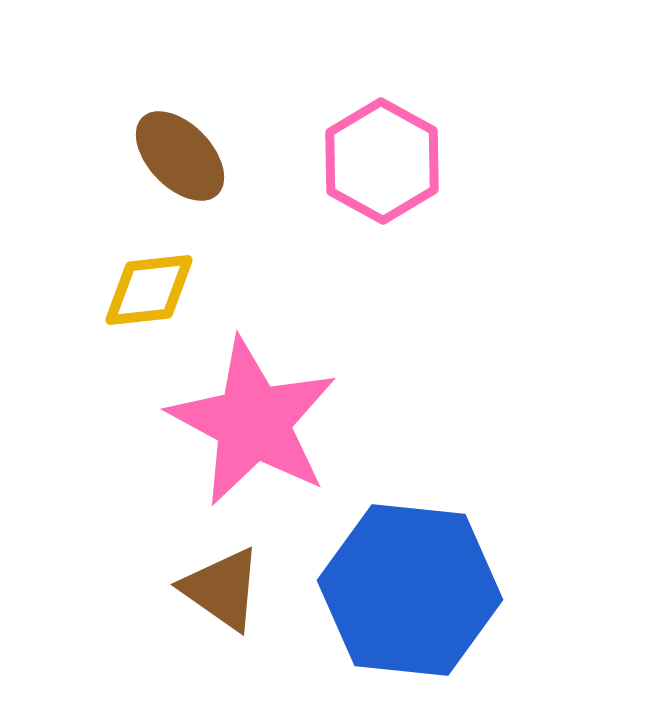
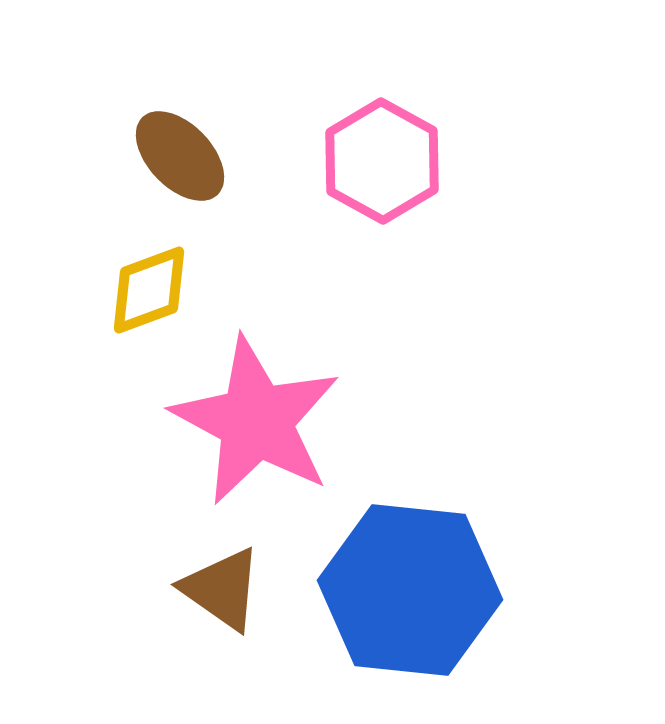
yellow diamond: rotated 14 degrees counterclockwise
pink star: moved 3 px right, 1 px up
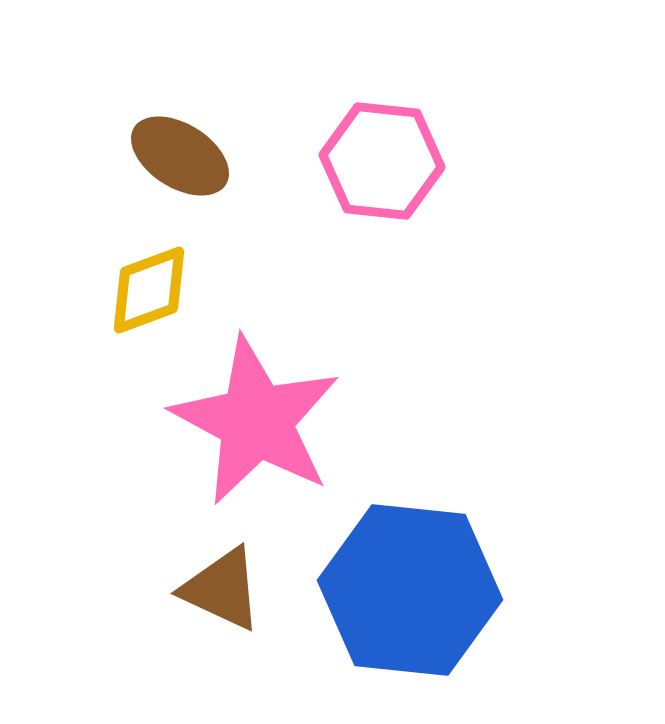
brown ellipse: rotated 14 degrees counterclockwise
pink hexagon: rotated 23 degrees counterclockwise
brown triangle: rotated 10 degrees counterclockwise
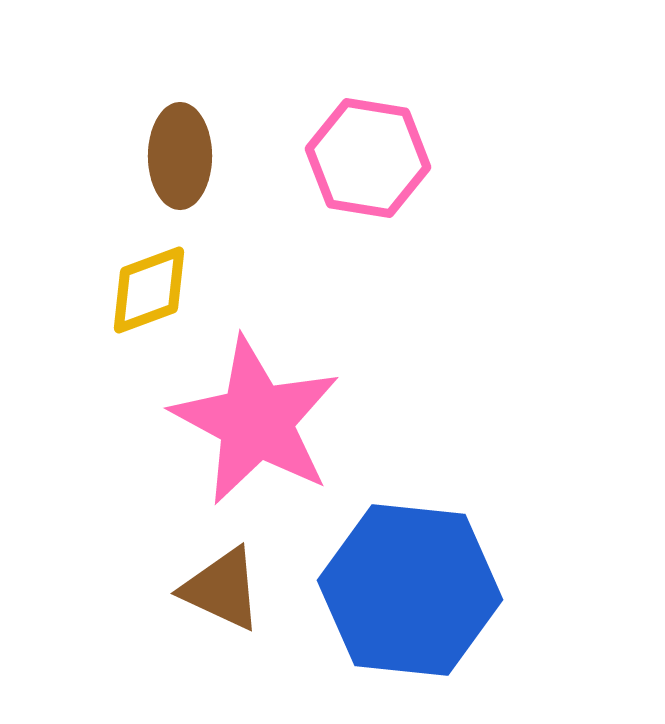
brown ellipse: rotated 58 degrees clockwise
pink hexagon: moved 14 px left, 3 px up; rotated 3 degrees clockwise
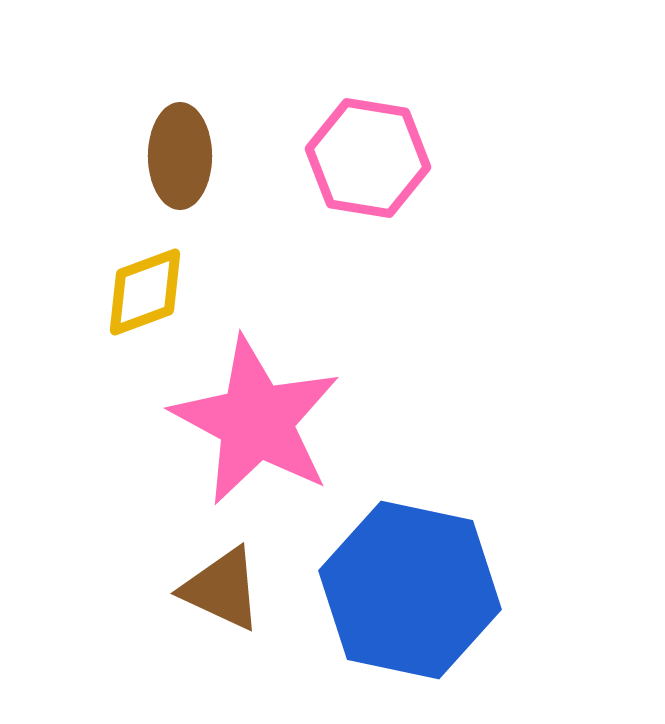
yellow diamond: moved 4 px left, 2 px down
blue hexagon: rotated 6 degrees clockwise
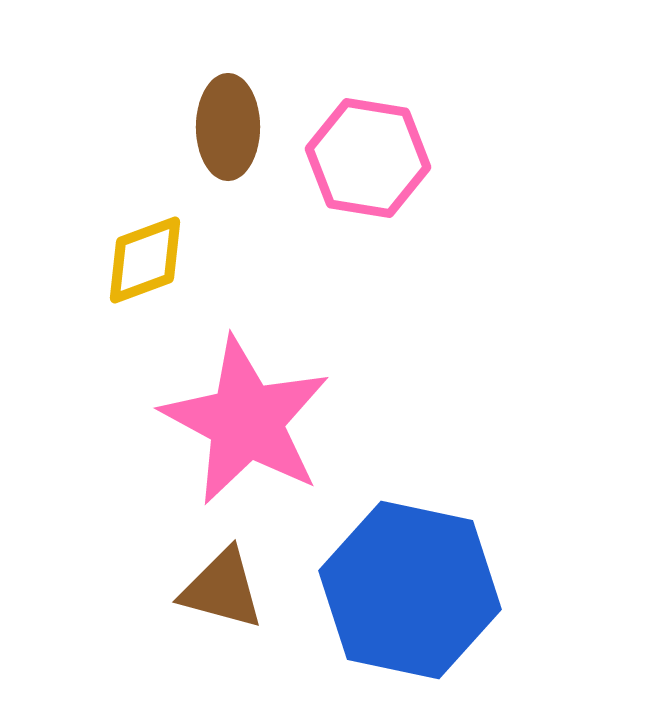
brown ellipse: moved 48 px right, 29 px up
yellow diamond: moved 32 px up
pink star: moved 10 px left
brown triangle: rotated 10 degrees counterclockwise
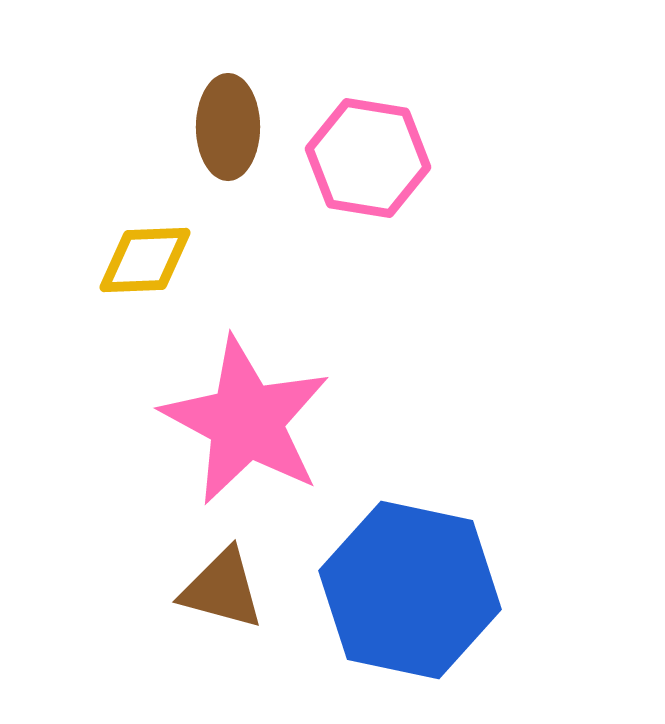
yellow diamond: rotated 18 degrees clockwise
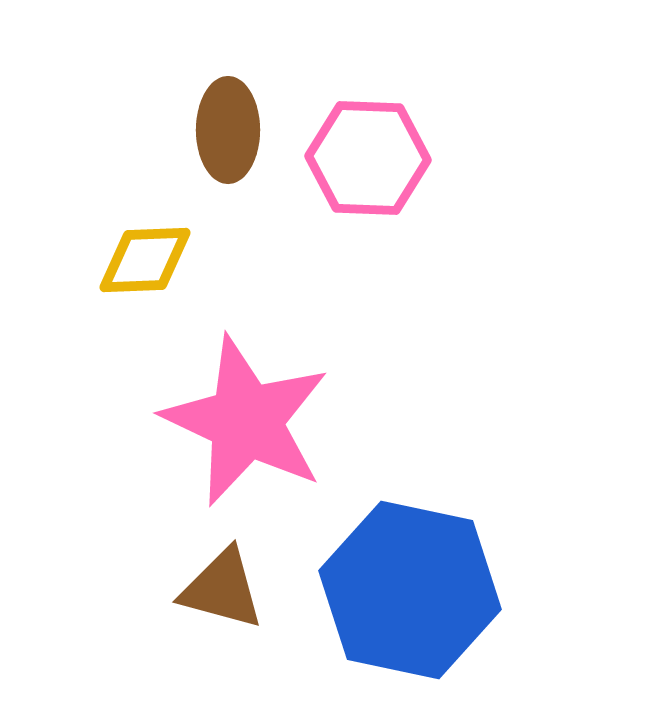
brown ellipse: moved 3 px down
pink hexagon: rotated 7 degrees counterclockwise
pink star: rotated 3 degrees counterclockwise
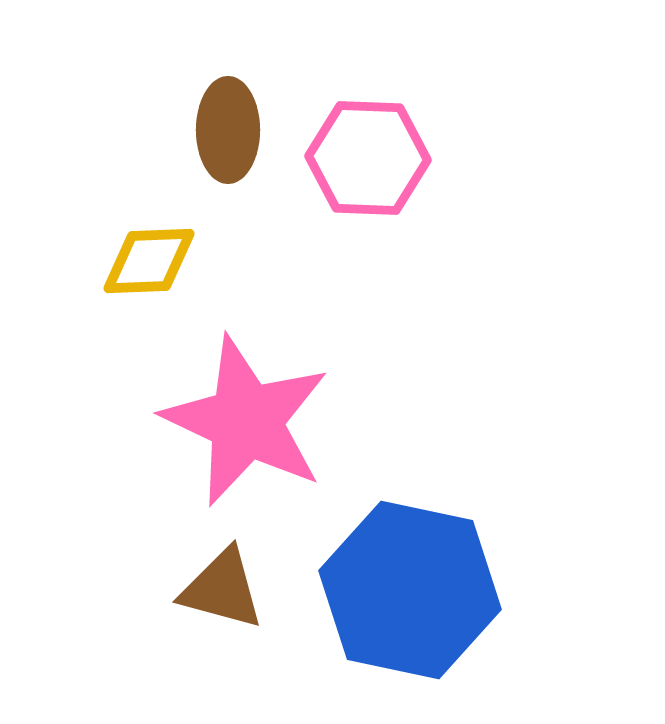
yellow diamond: moved 4 px right, 1 px down
